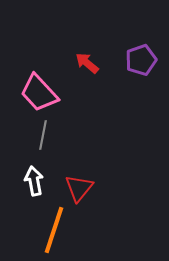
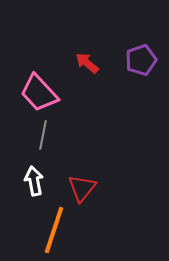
red triangle: moved 3 px right
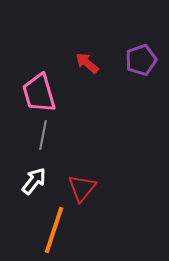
pink trapezoid: rotated 27 degrees clockwise
white arrow: rotated 48 degrees clockwise
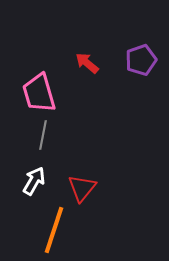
white arrow: rotated 8 degrees counterclockwise
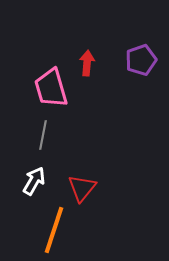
red arrow: rotated 55 degrees clockwise
pink trapezoid: moved 12 px right, 5 px up
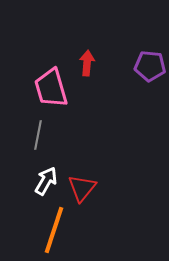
purple pentagon: moved 9 px right, 6 px down; rotated 24 degrees clockwise
gray line: moved 5 px left
white arrow: moved 12 px right
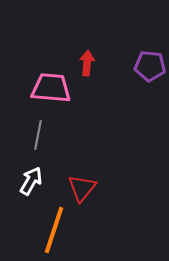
pink trapezoid: rotated 111 degrees clockwise
white arrow: moved 15 px left
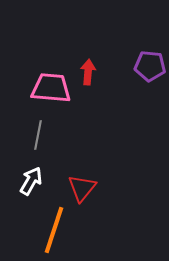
red arrow: moved 1 px right, 9 px down
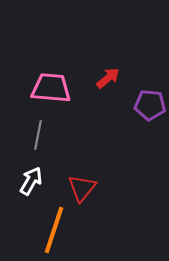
purple pentagon: moved 39 px down
red arrow: moved 20 px right, 6 px down; rotated 45 degrees clockwise
